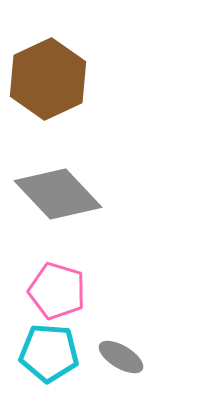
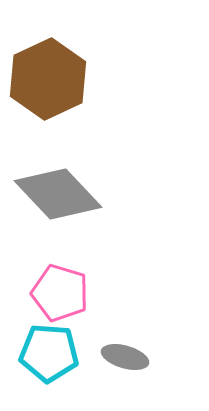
pink pentagon: moved 3 px right, 2 px down
gray ellipse: moved 4 px right; rotated 15 degrees counterclockwise
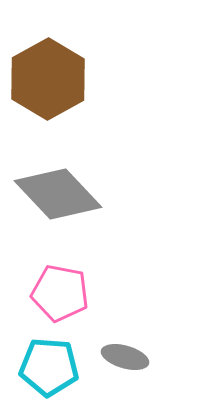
brown hexagon: rotated 4 degrees counterclockwise
pink pentagon: rotated 6 degrees counterclockwise
cyan pentagon: moved 14 px down
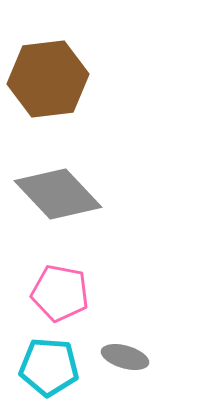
brown hexagon: rotated 22 degrees clockwise
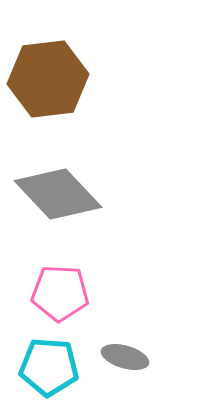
pink pentagon: rotated 8 degrees counterclockwise
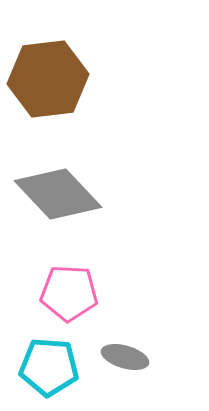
pink pentagon: moved 9 px right
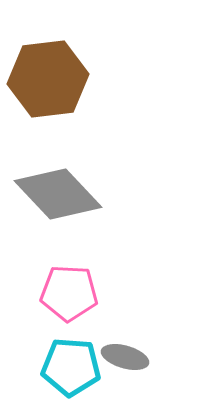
cyan pentagon: moved 22 px right
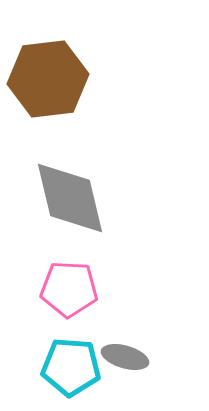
gray diamond: moved 12 px right, 4 px down; rotated 30 degrees clockwise
pink pentagon: moved 4 px up
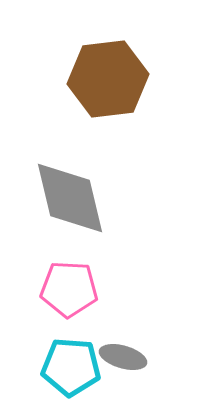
brown hexagon: moved 60 px right
gray ellipse: moved 2 px left
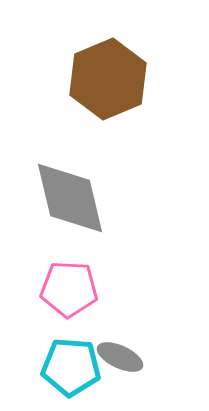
brown hexagon: rotated 16 degrees counterclockwise
gray ellipse: moved 3 px left; rotated 9 degrees clockwise
